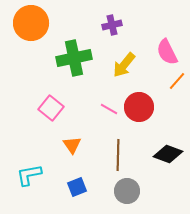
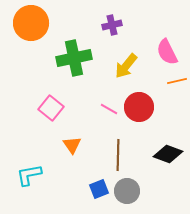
yellow arrow: moved 2 px right, 1 px down
orange line: rotated 36 degrees clockwise
blue square: moved 22 px right, 2 px down
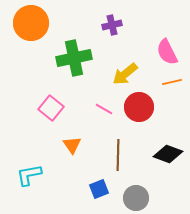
yellow arrow: moved 1 px left, 8 px down; rotated 12 degrees clockwise
orange line: moved 5 px left, 1 px down
pink line: moved 5 px left
gray circle: moved 9 px right, 7 px down
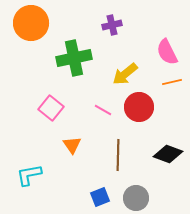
pink line: moved 1 px left, 1 px down
blue square: moved 1 px right, 8 px down
